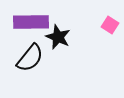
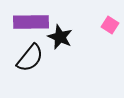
black star: moved 2 px right
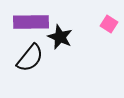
pink square: moved 1 px left, 1 px up
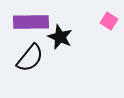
pink square: moved 3 px up
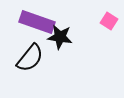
purple rectangle: moved 6 px right; rotated 20 degrees clockwise
black star: rotated 15 degrees counterclockwise
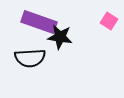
purple rectangle: moved 2 px right
black semicircle: rotated 48 degrees clockwise
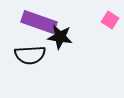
pink square: moved 1 px right, 1 px up
black semicircle: moved 3 px up
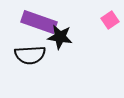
pink square: rotated 24 degrees clockwise
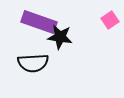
black semicircle: moved 3 px right, 8 px down
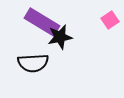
purple rectangle: moved 3 px right; rotated 12 degrees clockwise
black star: rotated 20 degrees counterclockwise
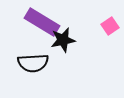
pink square: moved 6 px down
black star: moved 3 px right, 3 px down
